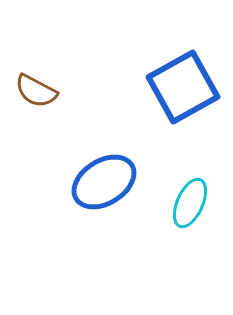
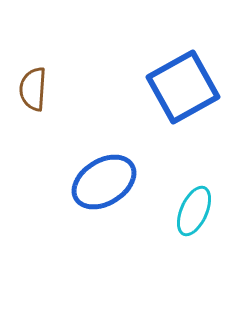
brown semicircle: moved 3 px left, 2 px up; rotated 66 degrees clockwise
cyan ellipse: moved 4 px right, 8 px down
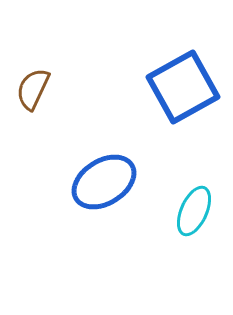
brown semicircle: rotated 21 degrees clockwise
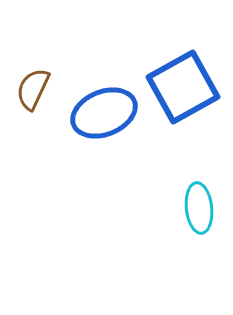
blue ellipse: moved 69 px up; rotated 10 degrees clockwise
cyan ellipse: moved 5 px right, 3 px up; rotated 30 degrees counterclockwise
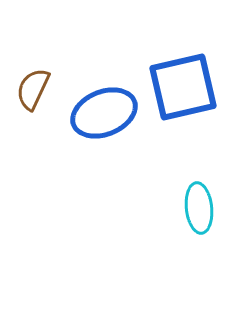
blue square: rotated 16 degrees clockwise
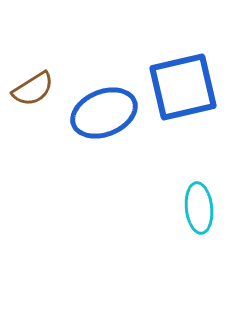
brown semicircle: rotated 147 degrees counterclockwise
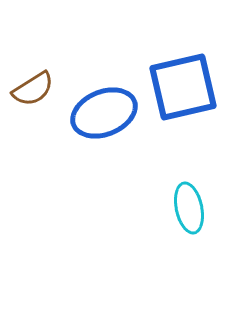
cyan ellipse: moved 10 px left; rotated 6 degrees counterclockwise
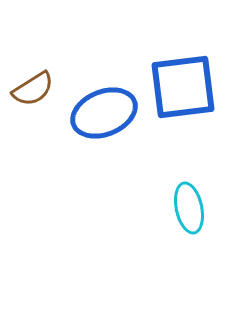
blue square: rotated 6 degrees clockwise
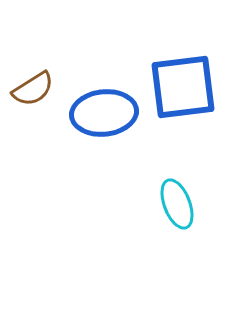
blue ellipse: rotated 16 degrees clockwise
cyan ellipse: moved 12 px left, 4 px up; rotated 9 degrees counterclockwise
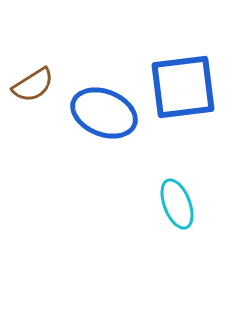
brown semicircle: moved 4 px up
blue ellipse: rotated 28 degrees clockwise
